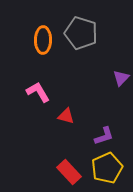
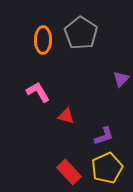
gray pentagon: rotated 16 degrees clockwise
purple triangle: moved 1 px down
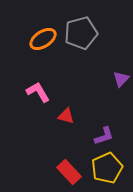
gray pentagon: rotated 24 degrees clockwise
orange ellipse: moved 1 px up; rotated 56 degrees clockwise
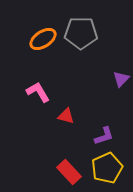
gray pentagon: rotated 16 degrees clockwise
